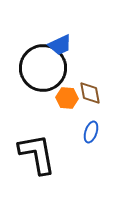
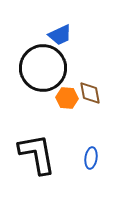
blue trapezoid: moved 10 px up
blue ellipse: moved 26 px down; rotated 10 degrees counterclockwise
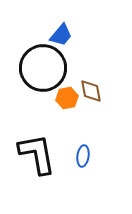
blue trapezoid: moved 1 px right; rotated 25 degrees counterclockwise
brown diamond: moved 1 px right, 2 px up
orange hexagon: rotated 15 degrees counterclockwise
blue ellipse: moved 8 px left, 2 px up
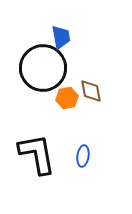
blue trapezoid: moved 2 px down; rotated 50 degrees counterclockwise
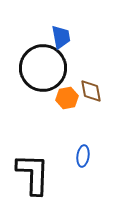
black L-shape: moved 4 px left, 20 px down; rotated 12 degrees clockwise
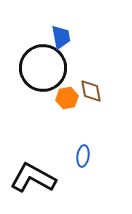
black L-shape: moved 4 px down; rotated 63 degrees counterclockwise
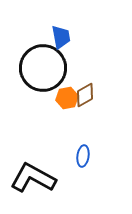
brown diamond: moved 6 px left, 4 px down; rotated 70 degrees clockwise
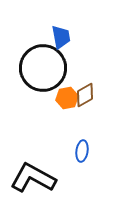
blue ellipse: moved 1 px left, 5 px up
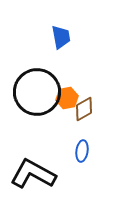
black circle: moved 6 px left, 24 px down
brown diamond: moved 1 px left, 14 px down
black L-shape: moved 4 px up
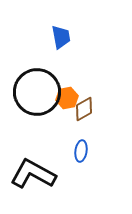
blue ellipse: moved 1 px left
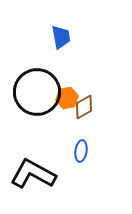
brown diamond: moved 2 px up
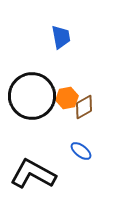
black circle: moved 5 px left, 4 px down
blue ellipse: rotated 60 degrees counterclockwise
